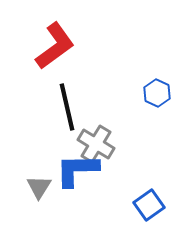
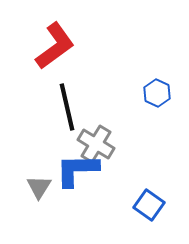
blue square: rotated 20 degrees counterclockwise
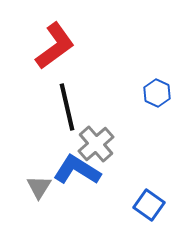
gray cross: rotated 18 degrees clockwise
blue L-shape: rotated 33 degrees clockwise
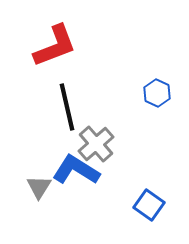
red L-shape: rotated 15 degrees clockwise
blue L-shape: moved 1 px left
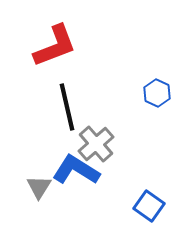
blue square: moved 1 px down
